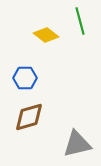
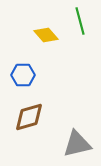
yellow diamond: rotated 10 degrees clockwise
blue hexagon: moved 2 px left, 3 px up
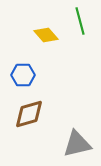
brown diamond: moved 3 px up
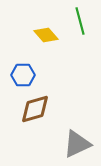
brown diamond: moved 6 px right, 5 px up
gray triangle: rotated 12 degrees counterclockwise
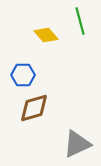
brown diamond: moved 1 px left, 1 px up
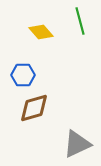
yellow diamond: moved 5 px left, 3 px up
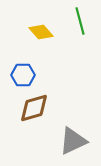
gray triangle: moved 4 px left, 3 px up
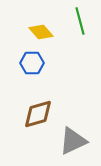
blue hexagon: moved 9 px right, 12 px up
brown diamond: moved 4 px right, 6 px down
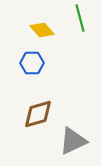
green line: moved 3 px up
yellow diamond: moved 1 px right, 2 px up
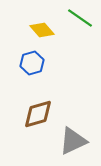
green line: rotated 40 degrees counterclockwise
blue hexagon: rotated 15 degrees counterclockwise
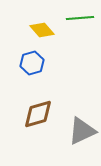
green line: rotated 40 degrees counterclockwise
gray triangle: moved 9 px right, 10 px up
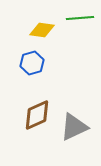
yellow diamond: rotated 40 degrees counterclockwise
brown diamond: moved 1 px left, 1 px down; rotated 8 degrees counterclockwise
gray triangle: moved 8 px left, 4 px up
